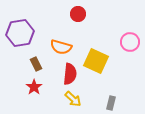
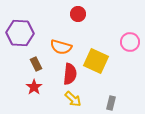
purple hexagon: rotated 12 degrees clockwise
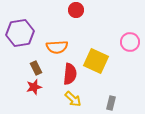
red circle: moved 2 px left, 4 px up
purple hexagon: rotated 12 degrees counterclockwise
orange semicircle: moved 4 px left; rotated 20 degrees counterclockwise
brown rectangle: moved 4 px down
red star: rotated 21 degrees clockwise
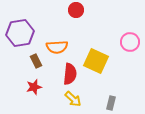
brown rectangle: moved 7 px up
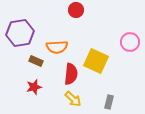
brown rectangle: rotated 40 degrees counterclockwise
red semicircle: moved 1 px right
gray rectangle: moved 2 px left, 1 px up
